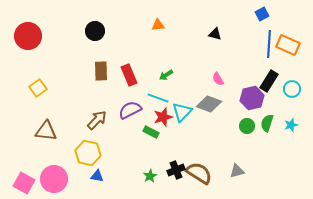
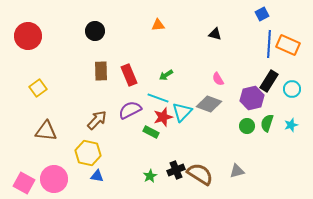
brown semicircle: moved 1 px right, 1 px down
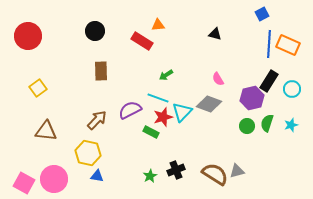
red rectangle: moved 13 px right, 34 px up; rotated 35 degrees counterclockwise
brown semicircle: moved 15 px right
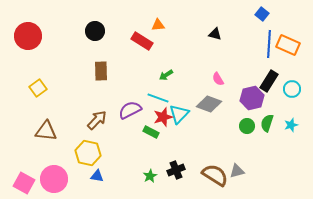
blue square: rotated 24 degrees counterclockwise
cyan triangle: moved 3 px left, 2 px down
brown semicircle: moved 1 px down
